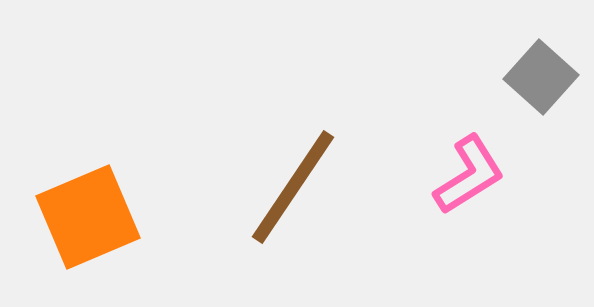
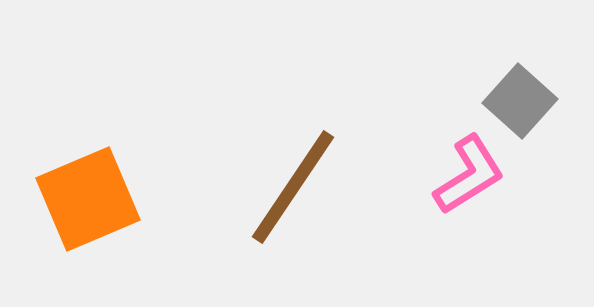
gray square: moved 21 px left, 24 px down
orange square: moved 18 px up
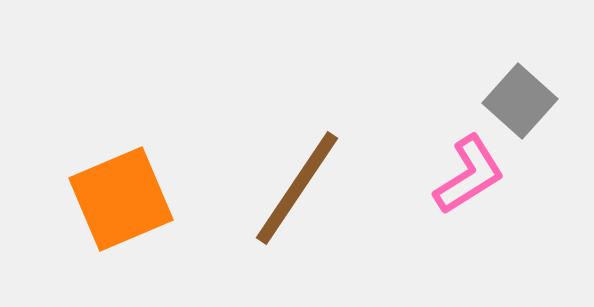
brown line: moved 4 px right, 1 px down
orange square: moved 33 px right
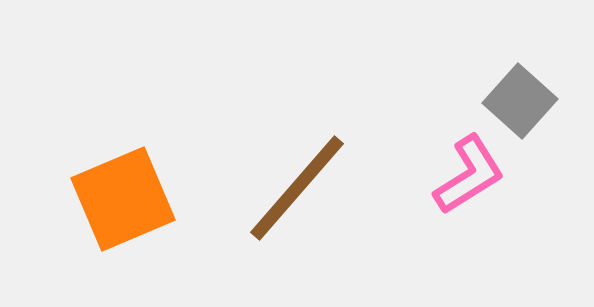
brown line: rotated 7 degrees clockwise
orange square: moved 2 px right
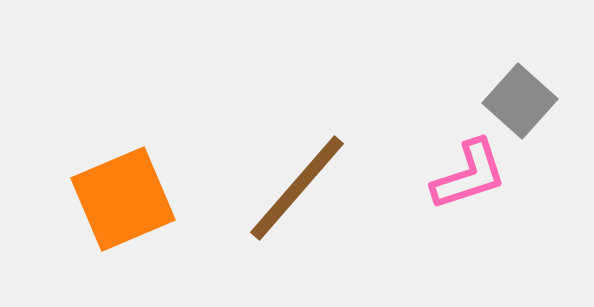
pink L-shape: rotated 14 degrees clockwise
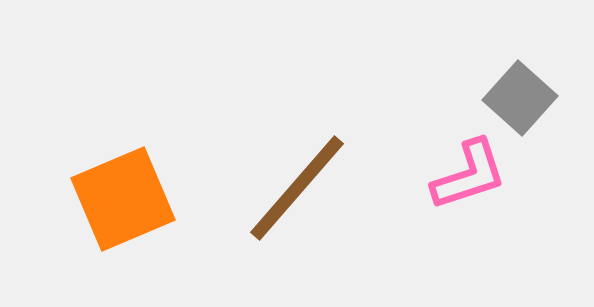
gray square: moved 3 px up
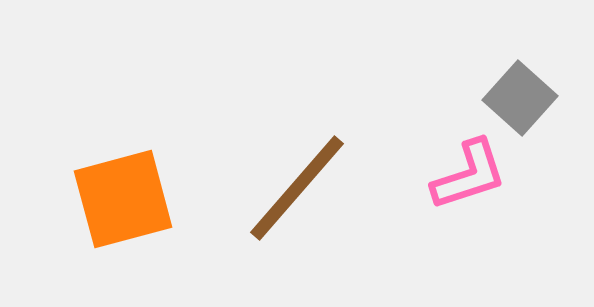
orange square: rotated 8 degrees clockwise
